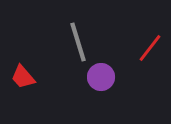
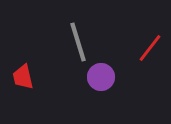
red trapezoid: rotated 28 degrees clockwise
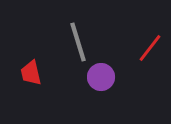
red trapezoid: moved 8 px right, 4 px up
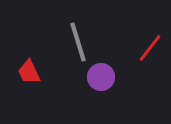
red trapezoid: moved 2 px left, 1 px up; rotated 12 degrees counterclockwise
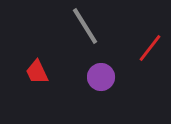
gray line: moved 7 px right, 16 px up; rotated 15 degrees counterclockwise
red trapezoid: moved 8 px right
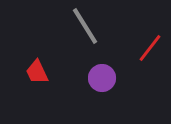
purple circle: moved 1 px right, 1 px down
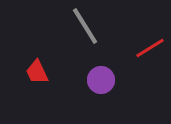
red line: rotated 20 degrees clockwise
purple circle: moved 1 px left, 2 px down
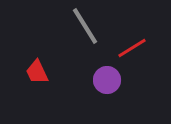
red line: moved 18 px left
purple circle: moved 6 px right
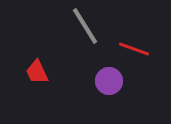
red line: moved 2 px right, 1 px down; rotated 52 degrees clockwise
purple circle: moved 2 px right, 1 px down
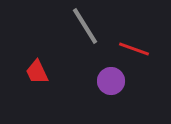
purple circle: moved 2 px right
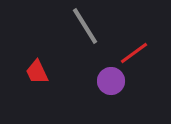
red line: moved 4 px down; rotated 56 degrees counterclockwise
